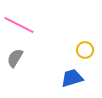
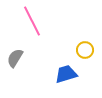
pink line: moved 13 px right, 4 px up; rotated 36 degrees clockwise
blue trapezoid: moved 6 px left, 4 px up
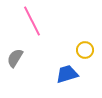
blue trapezoid: moved 1 px right
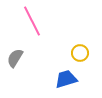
yellow circle: moved 5 px left, 3 px down
blue trapezoid: moved 1 px left, 5 px down
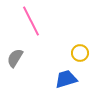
pink line: moved 1 px left
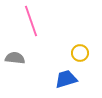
pink line: rotated 8 degrees clockwise
gray semicircle: rotated 66 degrees clockwise
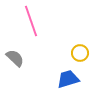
gray semicircle: rotated 36 degrees clockwise
blue trapezoid: moved 2 px right
